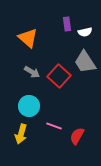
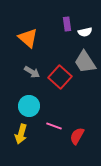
red square: moved 1 px right, 1 px down
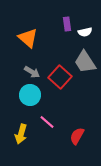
cyan circle: moved 1 px right, 11 px up
pink line: moved 7 px left, 4 px up; rotated 21 degrees clockwise
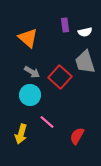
purple rectangle: moved 2 px left, 1 px down
gray trapezoid: rotated 15 degrees clockwise
